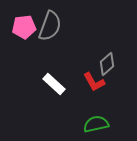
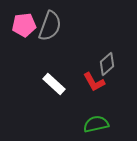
pink pentagon: moved 2 px up
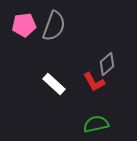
gray semicircle: moved 4 px right
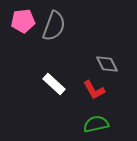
pink pentagon: moved 1 px left, 4 px up
gray diamond: rotated 75 degrees counterclockwise
red L-shape: moved 8 px down
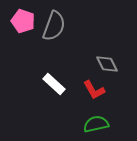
pink pentagon: rotated 25 degrees clockwise
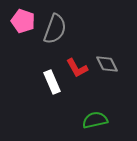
gray semicircle: moved 1 px right, 3 px down
white rectangle: moved 2 px left, 2 px up; rotated 25 degrees clockwise
red L-shape: moved 17 px left, 22 px up
green semicircle: moved 1 px left, 4 px up
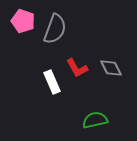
gray diamond: moved 4 px right, 4 px down
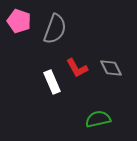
pink pentagon: moved 4 px left
green semicircle: moved 3 px right, 1 px up
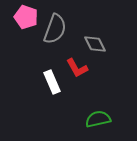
pink pentagon: moved 7 px right, 4 px up
gray diamond: moved 16 px left, 24 px up
